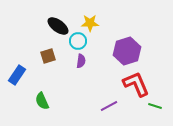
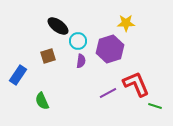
yellow star: moved 36 px right
purple hexagon: moved 17 px left, 2 px up
blue rectangle: moved 1 px right
purple line: moved 1 px left, 13 px up
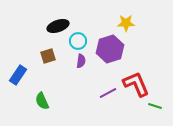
black ellipse: rotated 55 degrees counterclockwise
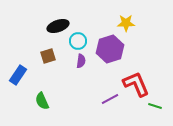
purple line: moved 2 px right, 6 px down
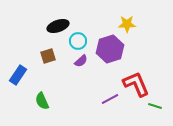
yellow star: moved 1 px right, 1 px down
purple semicircle: rotated 40 degrees clockwise
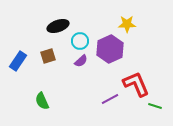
cyan circle: moved 2 px right
purple hexagon: rotated 8 degrees counterclockwise
blue rectangle: moved 14 px up
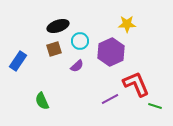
purple hexagon: moved 1 px right, 3 px down
brown square: moved 6 px right, 7 px up
purple semicircle: moved 4 px left, 5 px down
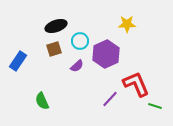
black ellipse: moved 2 px left
purple hexagon: moved 5 px left, 2 px down
purple line: rotated 18 degrees counterclockwise
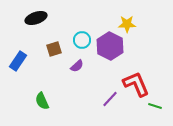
black ellipse: moved 20 px left, 8 px up
cyan circle: moved 2 px right, 1 px up
purple hexagon: moved 4 px right, 8 px up; rotated 8 degrees counterclockwise
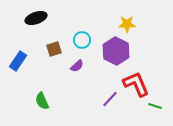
purple hexagon: moved 6 px right, 5 px down
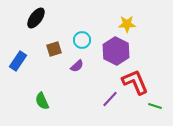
black ellipse: rotated 35 degrees counterclockwise
red L-shape: moved 1 px left, 2 px up
